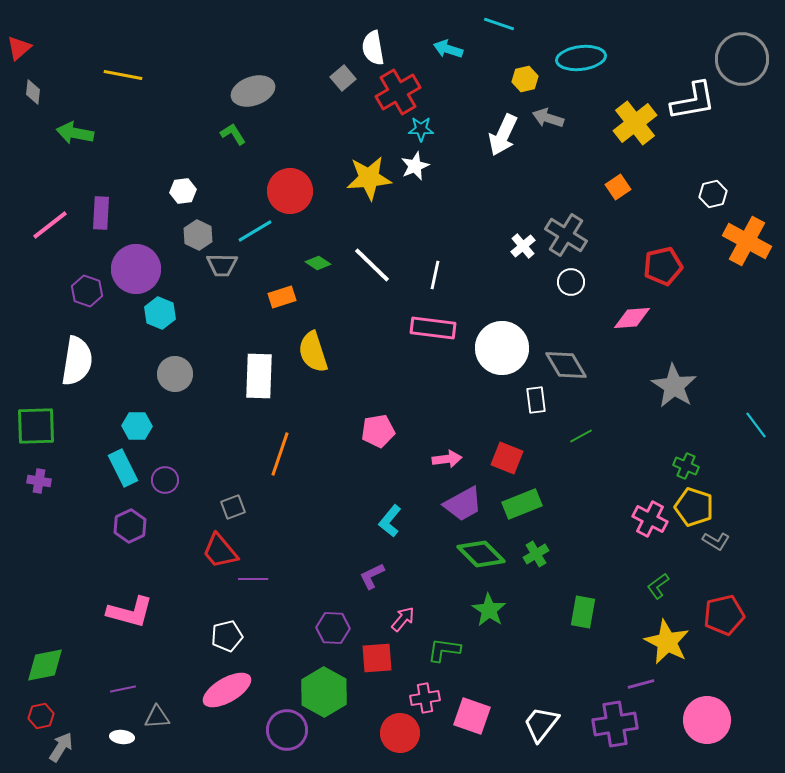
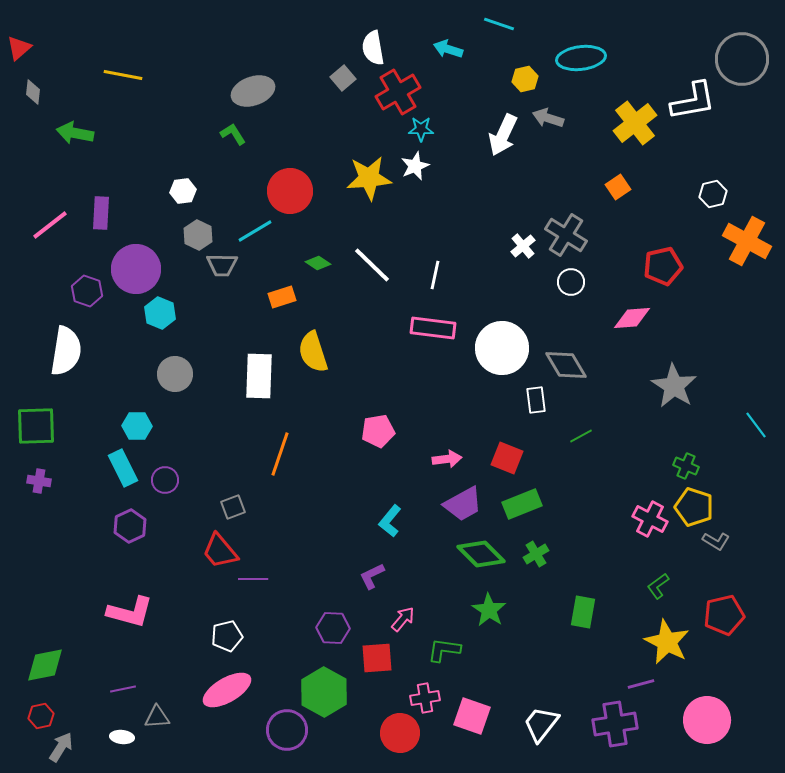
white semicircle at (77, 361): moved 11 px left, 10 px up
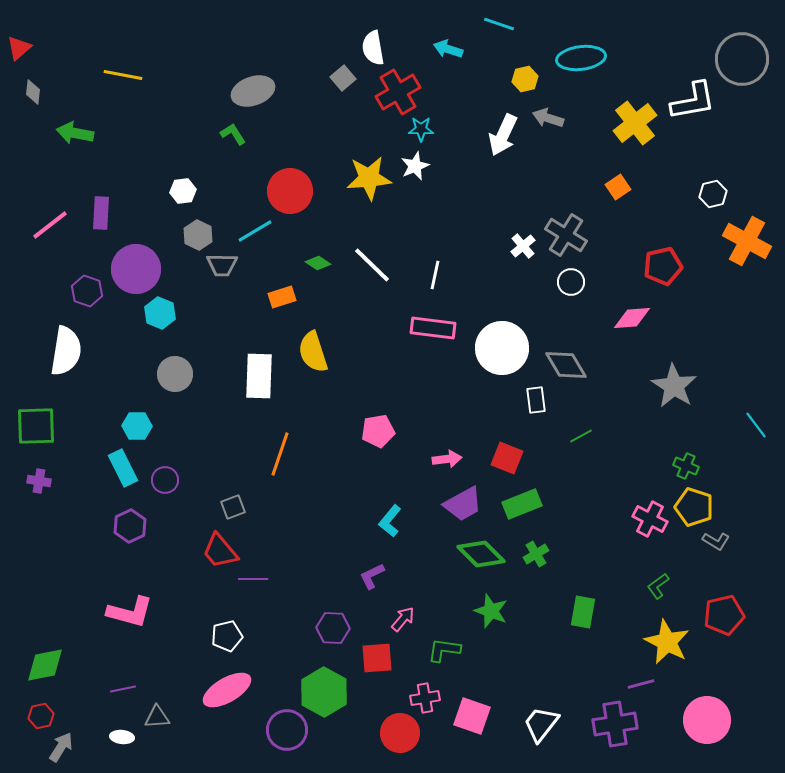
green star at (489, 610): moved 2 px right, 1 px down; rotated 12 degrees counterclockwise
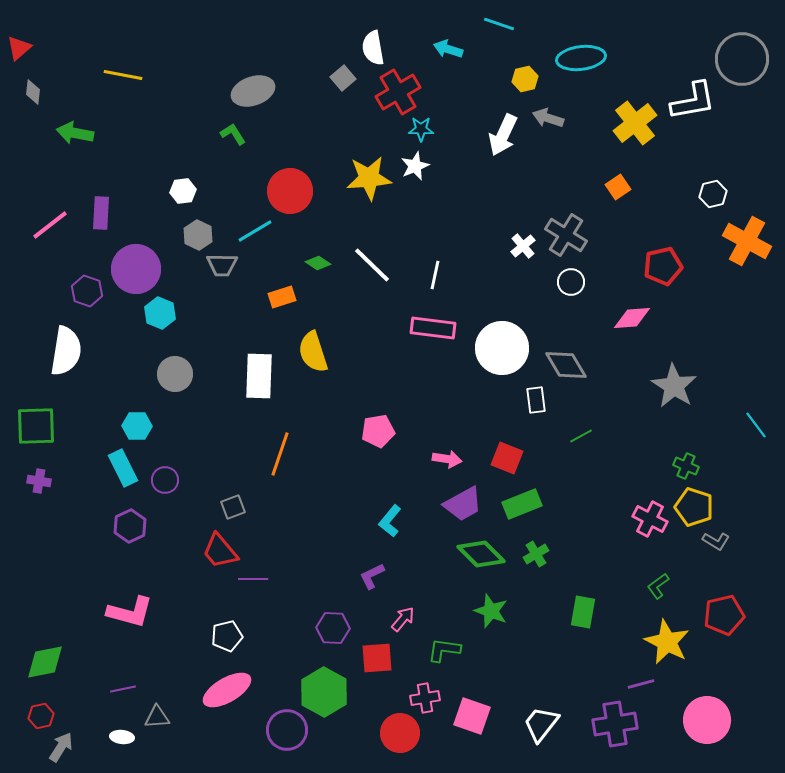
pink arrow at (447, 459): rotated 16 degrees clockwise
green diamond at (45, 665): moved 3 px up
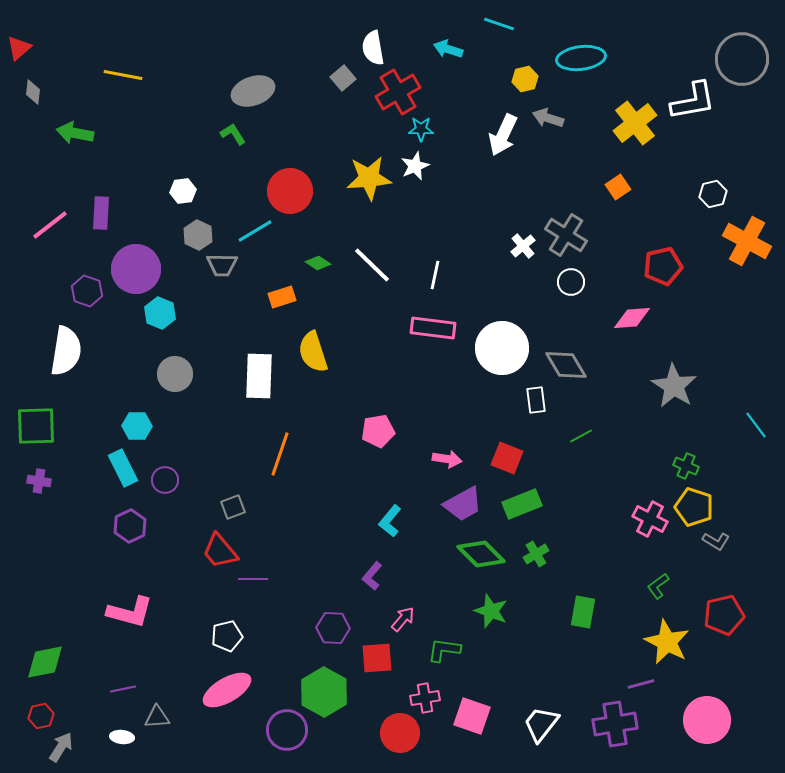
purple L-shape at (372, 576): rotated 24 degrees counterclockwise
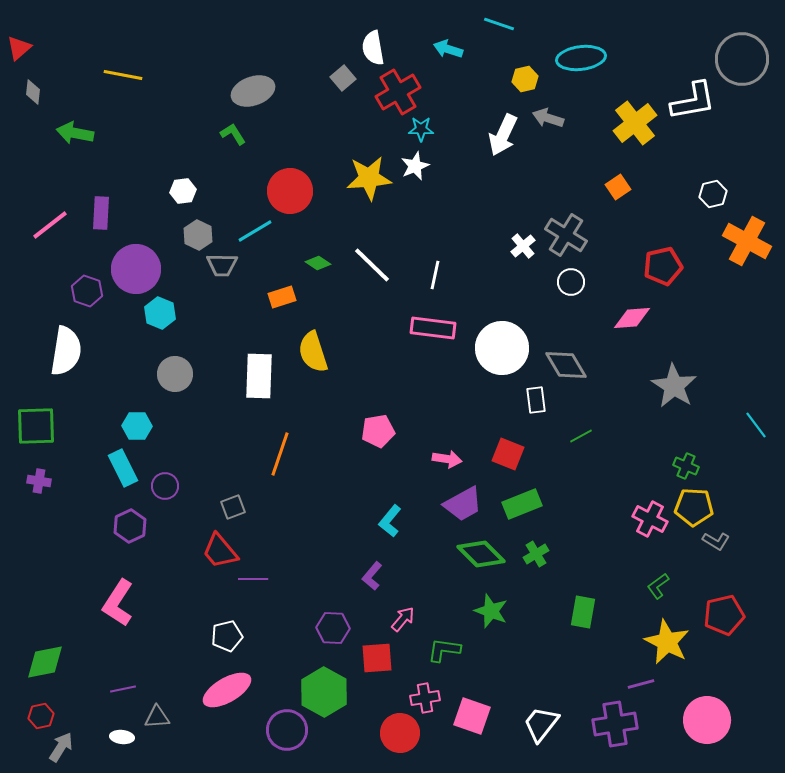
red square at (507, 458): moved 1 px right, 4 px up
purple circle at (165, 480): moved 6 px down
yellow pentagon at (694, 507): rotated 15 degrees counterclockwise
pink L-shape at (130, 612): moved 12 px left, 9 px up; rotated 108 degrees clockwise
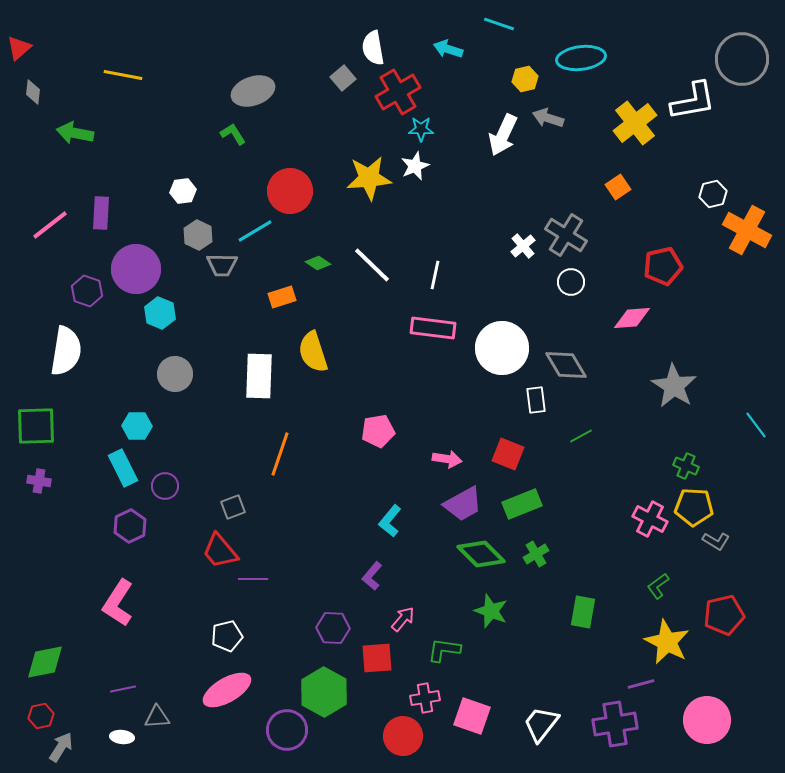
orange cross at (747, 241): moved 11 px up
red circle at (400, 733): moved 3 px right, 3 px down
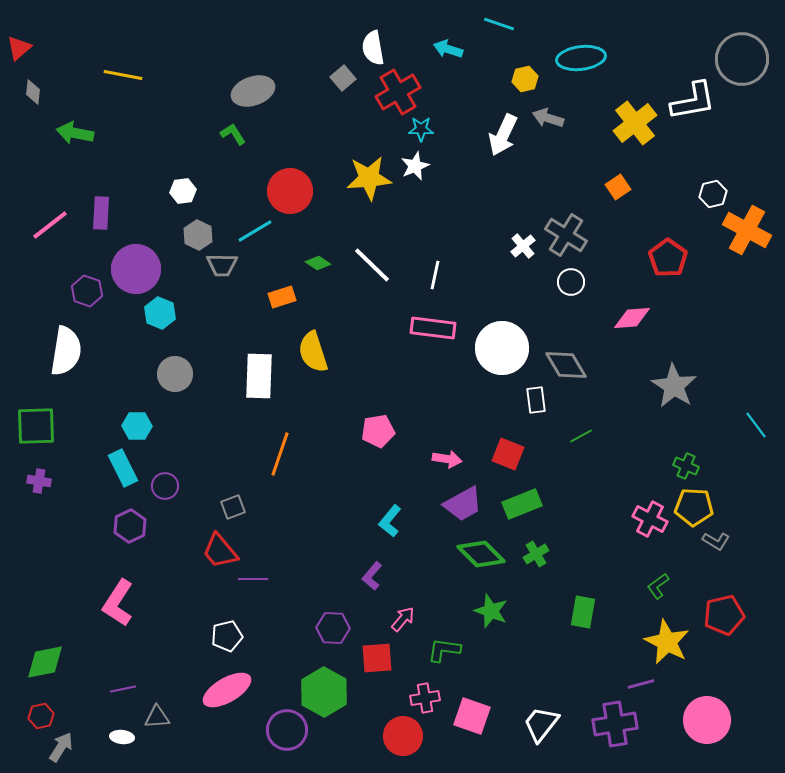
red pentagon at (663, 266): moved 5 px right, 8 px up; rotated 24 degrees counterclockwise
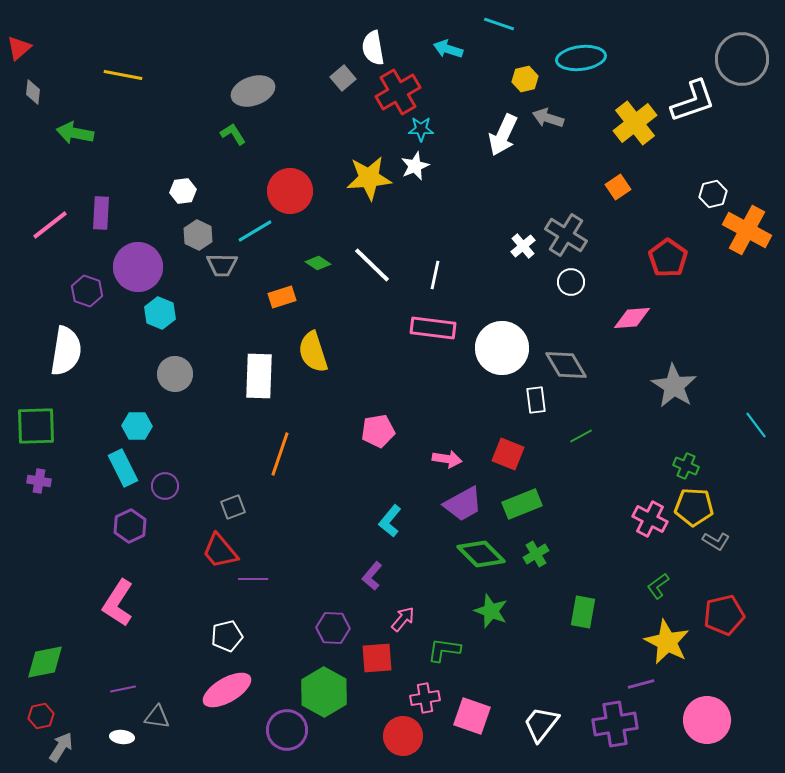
white L-shape at (693, 101): rotated 9 degrees counterclockwise
purple circle at (136, 269): moved 2 px right, 2 px up
gray triangle at (157, 717): rotated 12 degrees clockwise
